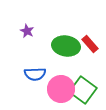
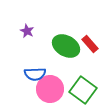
green ellipse: rotated 20 degrees clockwise
pink circle: moved 11 px left
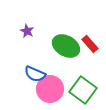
blue semicircle: rotated 25 degrees clockwise
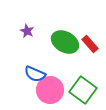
green ellipse: moved 1 px left, 4 px up
pink circle: moved 1 px down
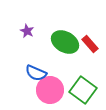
blue semicircle: moved 1 px right, 1 px up
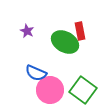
red rectangle: moved 10 px left, 13 px up; rotated 30 degrees clockwise
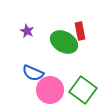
green ellipse: moved 1 px left
blue semicircle: moved 3 px left
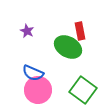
green ellipse: moved 4 px right, 5 px down
pink circle: moved 12 px left
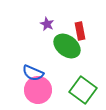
purple star: moved 20 px right, 7 px up
green ellipse: moved 1 px left, 1 px up; rotated 8 degrees clockwise
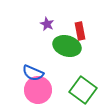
green ellipse: rotated 20 degrees counterclockwise
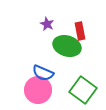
blue semicircle: moved 10 px right
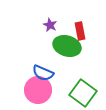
purple star: moved 3 px right, 1 px down
green square: moved 3 px down
